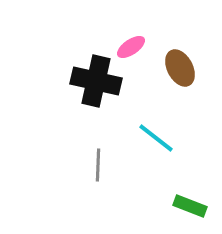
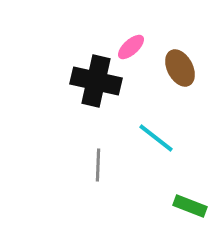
pink ellipse: rotated 8 degrees counterclockwise
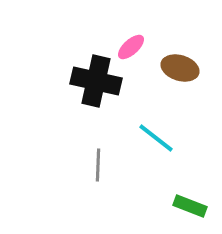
brown ellipse: rotated 45 degrees counterclockwise
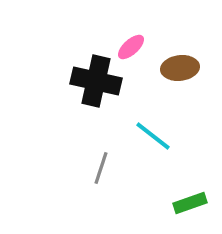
brown ellipse: rotated 24 degrees counterclockwise
cyan line: moved 3 px left, 2 px up
gray line: moved 3 px right, 3 px down; rotated 16 degrees clockwise
green rectangle: moved 3 px up; rotated 40 degrees counterclockwise
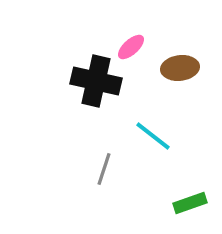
gray line: moved 3 px right, 1 px down
